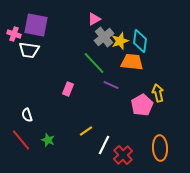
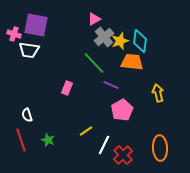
pink rectangle: moved 1 px left, 1 px up
pink pentagon: moved 20 px left, 5 px down
red line: rotated 20 degrees clockwise
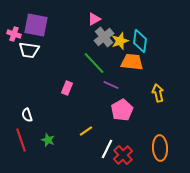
white line: moved 3 px right, 4 px down
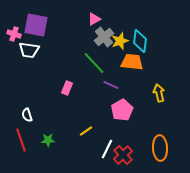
yellow arrow: moved 1 px right
green star: rotated 24 degrees counterclockwise
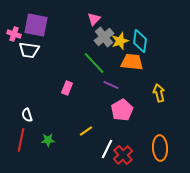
pink triangle: rotated 16 degrees counterclockwise
red line: rotated 30 degrees clockwise
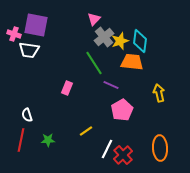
green line: rotated 10 degrees clockwise
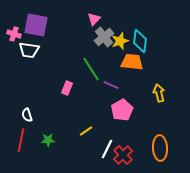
green line: moved 3 px left, 6 px down
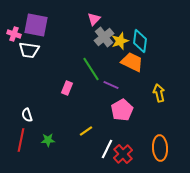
orange trapezoid: rotated 20 degrees clockwise
red cross: moved 1 px up
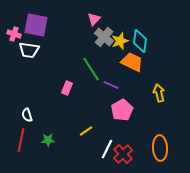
gray cross: rotated 12 degrees counterclockwise
